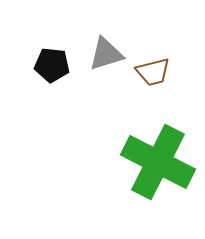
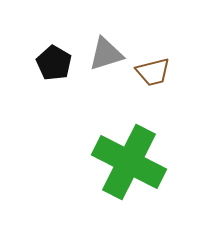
black pentagon: moved 2 px right, 2 px up; rotated 24 degrees clockwise
green cross: moved 29 px left
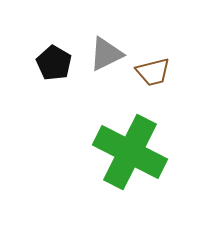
gray triangle: rotated 9 degrees counterclockwise
green cross: moved 1 px right, 10 px up
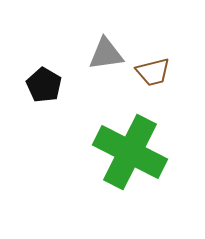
gray triangle: rotated 18 degrees clockwise
black pentagon: moved 10 px left, 22 px down
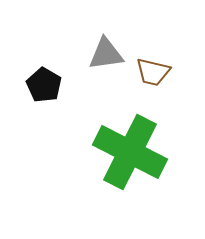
brown trapezoid: rotated 27 degrees clockwise
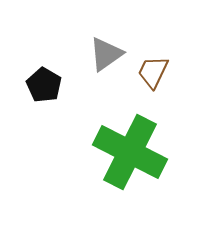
gray triangle: rotated 27 degrees counterclockwise
brown trapezoid: rotated 102 degrees clockwise
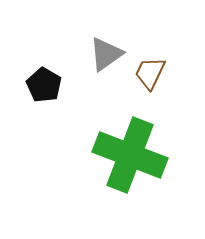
brown trapezoid: moved 3 px left, 1 px down
green cross: moved 3 px down; rotated 6 degrees counterclockwise
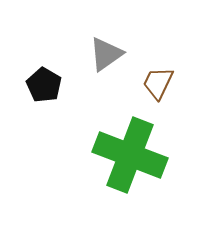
brown trapezoid: moved 8 px right, 10 px down
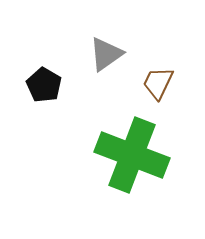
green cross: moved 2 px right
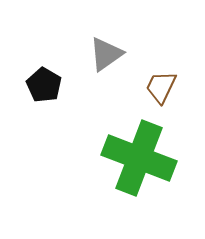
brown trapezoid: moved 3 px right, 4 px down
green cross: moved 7 px right, 3 px down
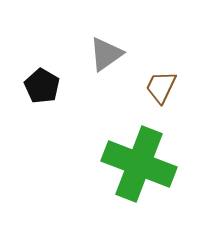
black pentagon: moved 2 px left, 1 px down
green cross: moved 6 px down
